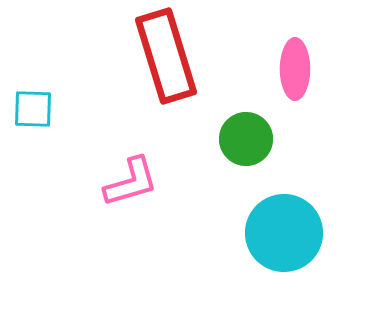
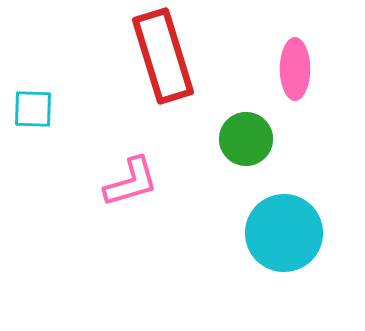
red rectangle: moved 3 px left
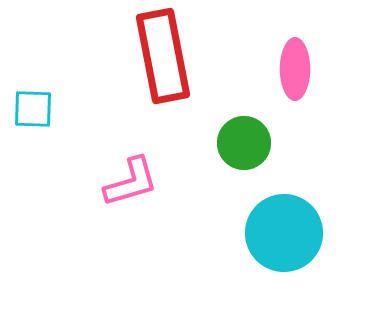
red rectangle: rotated 6 degrees clockwise
green circle: moved 2 px left, 4 px down
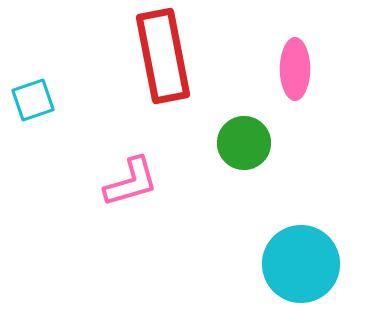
cyan square: moved 9 px up; rotated 21 degrees counterclockwise
cyan circle: moved 17 px right, 31 px down
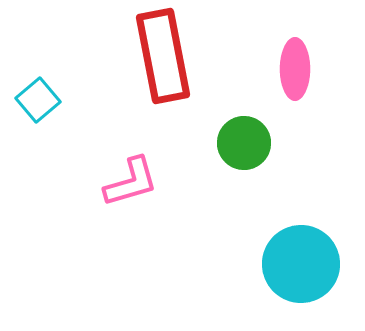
cyan square: moved 5 px right; rotated 21 degrees counterclockwise
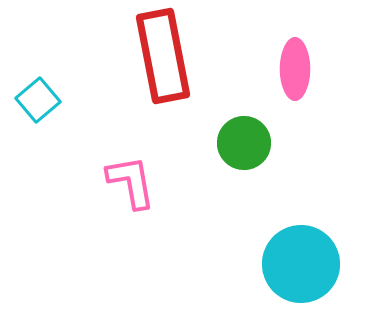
pink L-shape: rotated 84 degrees counterclockwise
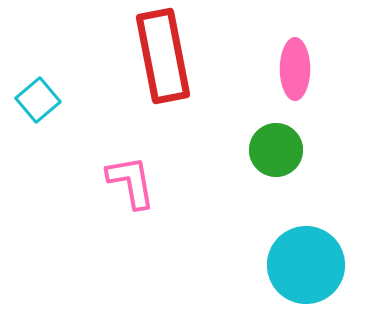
green circle: moved 32 px right, 7 px down
cyan circle: moved 5 px right, 1 px down
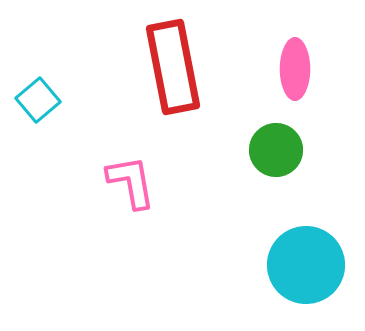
red rectangle: moved 10 px right, 11 px down
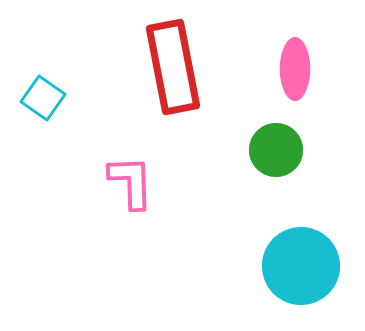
cyan square: moved 5 px right, 2 px up; rotated 15 degrees counterclockwise
pink L-shape: rotated 8 degrees clockwise
cyan circle: moved 5 px left, 1 px down
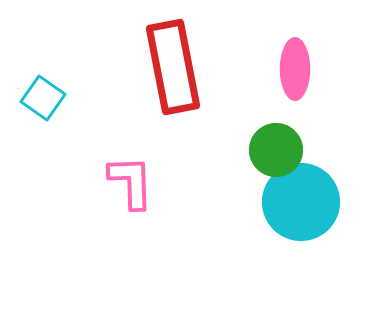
cyan circle: moved 64 px up
